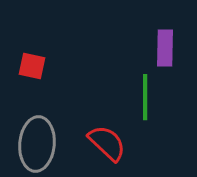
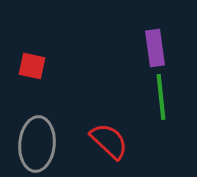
purple rectangle: moved 10 px left; rotated 9 degrees counterclockwise
green line: moved 16 px right; rotated 6 degrees counterclockwise
red semicircle: moved 2 px right, 2 px up
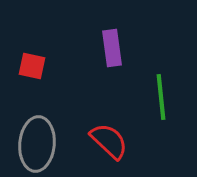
purple rectangle: moved 43 px left
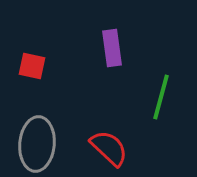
green line: rotated 21 degrees clockwise
red semicircle: moved 7 px down
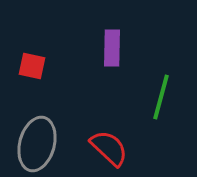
purple rectangle: rotated 9 degrees clockwise
gray ellipse: rotated 10 degrees clockwise
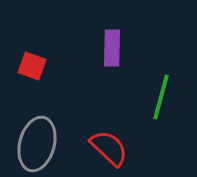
red square: rotated 8 degrees clockwise
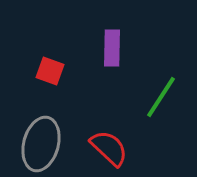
red square: moved 18 px right, 5 px down
green line: rotated 18 degrees clockwise
gray ellipse: moved 4 px right
